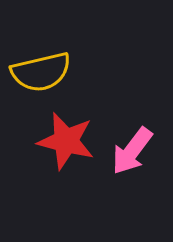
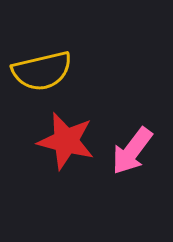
yellow semicircle: moved 1 px right, 1 px up
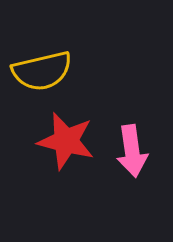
pink arrow: rotated 45 degrees counterclockwise
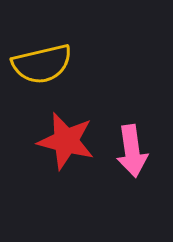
yellow semicircle: moved 7 px up
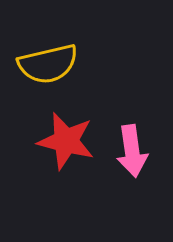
yellow semicircle: moved 6 px right
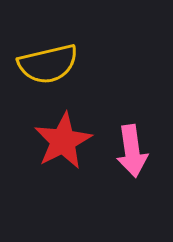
red star: moved 3 px left; rotated 30 degrees clockwise
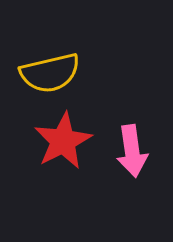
yellow semicircle: moved 2 px right, 9 px down
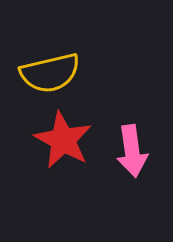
red star: moved 1 px up; rotated 16 degrees counterclockwise
